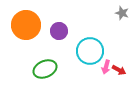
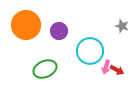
gray star: moved 13 px down
red arrow: moved 2 px left
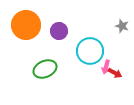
red arrow: moved 2 px left, 3 px down
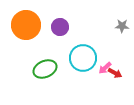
gray star: rotated 16 degrees counterclockwise
purple circle: moved 1 px right, 4 px up
cyan circle: moved 7 px left, 7 px down
pink arrow: moved 1 px left, 1 px down; rotated 32 degrees clockwise
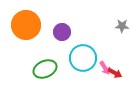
purple circle: moved 2 px right, 5 px down
pink arrow: rotated 80 degrees counterclockwise
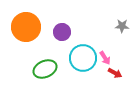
orange circle: moved 2 px down
pink arrow: moved 10 px up
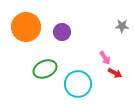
cyan circle: moved 5 px left, 26 px down
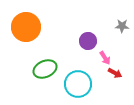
purple circle: moved 26 px right, 9 px down
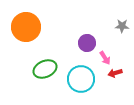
purple circle: moved 1 px left, 2 px down
red arrow: rotated 136 degrees clockwise
cyan circle: moved 3 px right, 5 px up
